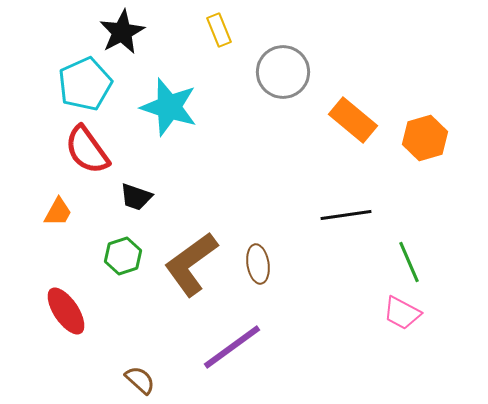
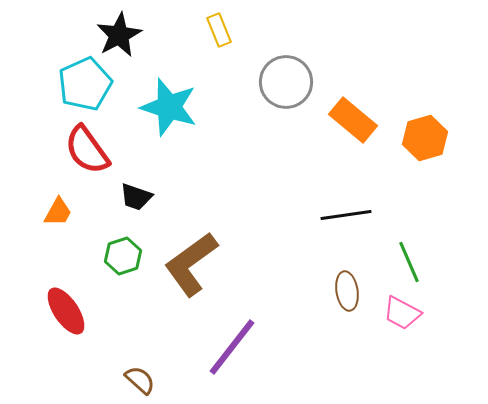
black star: moved 3 px left, 3 px down
gray circle: moved 3 px right, 10 px down
brown ellipse: moved 89 px right, 27 px down
purple line: rotated 16 degrees counterclockwise
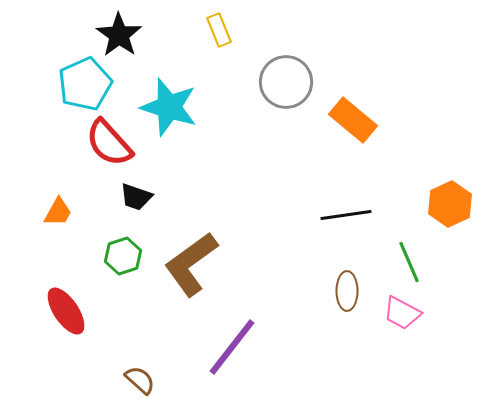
black star: rotated 9 degrees counterclockwise
orange hexagon: moved 25 px right, 66 px down; rotated 9 degrees counterclockwise
red semicircle: moved 22 px right, 7 px up; rotated 6 degrees counterclockwise
brown ellipse: rotated 9 degrees clockwise
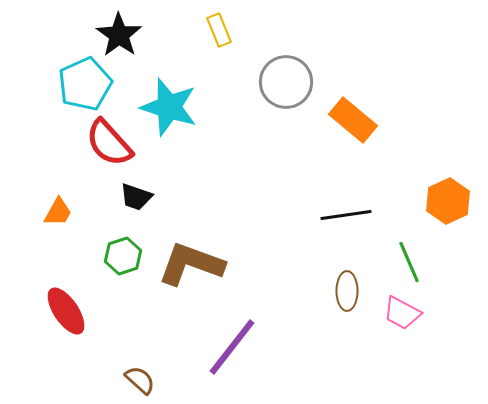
orange hexagon: moved 2 px left, 3 px up
brown L-shape: rotated 56 degrees clockwise
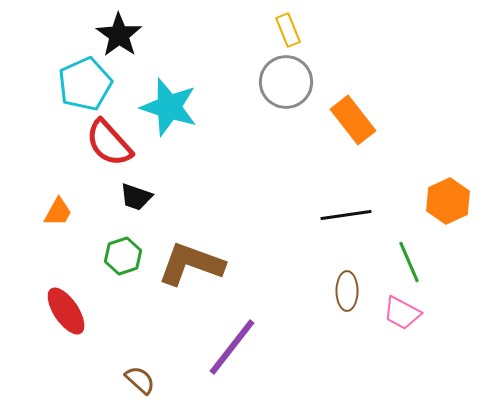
yellow rectangle: moved 69 px right
orange rectangle: rotated 12 degrees clockwise
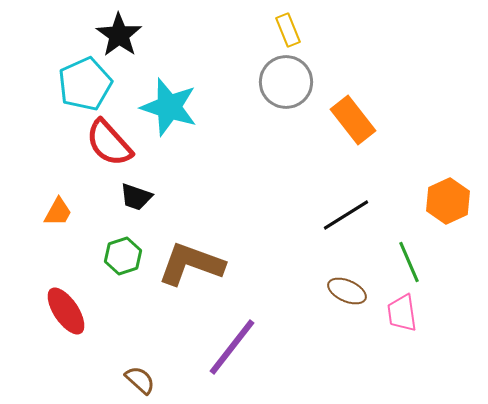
black line: rotated 24 degrees counterclockwise
brown ellipse: rotated 66 degrees counterclockwise
pink trapezoid: rotated 54 degrees clockwise
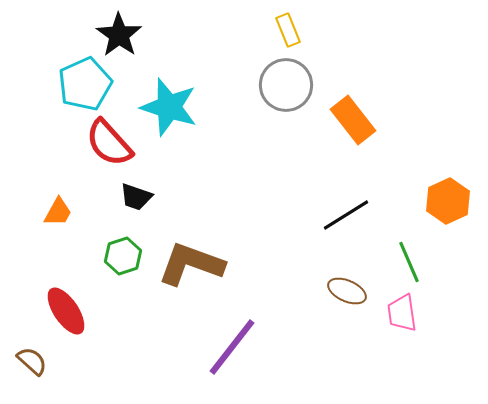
gray circle: moved 3 px down
brown semicircle: moved 108 px left, 19 px up
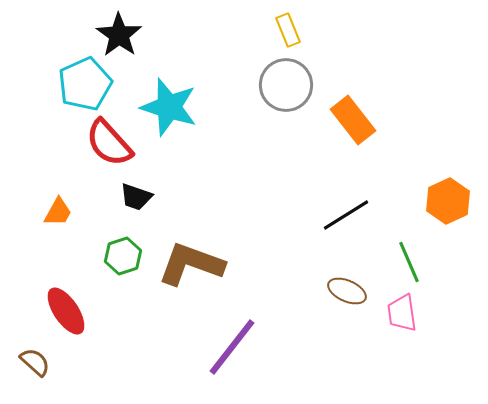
brown semicircle: moved 3 px right, 1 px down
